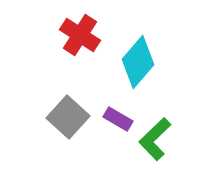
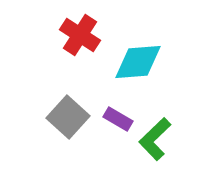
cyan diamond: rotated 45 degrees clockwise
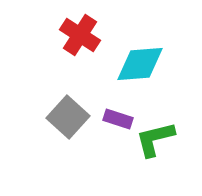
cyan diamond: moved 2 px right, 2 px down
purple rectangle: rotated 12 degrees counterclockwise
green L-shape: rotated 30 degrees clockwise
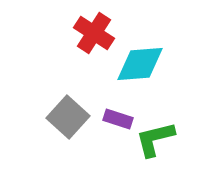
red cross: moved 14 px right, 2 px up
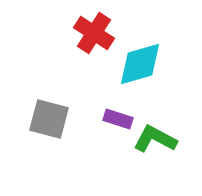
cyan diamond: rotated 12 degrees counterclockwise
gray square: moved 19 px left, 2 px down; rotated 27 degrees counterclockwise
green L-shape: rotated 42 degrees clockwise
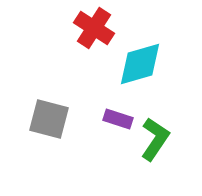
red cross: moved 5 px up
green L-shape: rotated 96 degrees clockwise
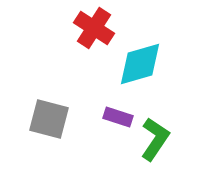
purple rectangle: moved 2 px up
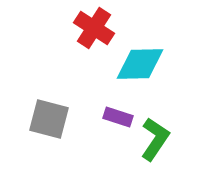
cyan diamond: rotated 15 degrees clockwise
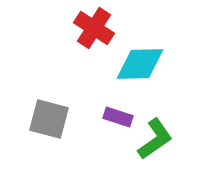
green L-shape: rotated 21 degrees clockwise
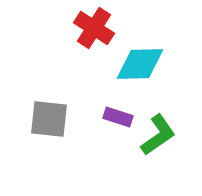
gray square: rotated 9 degrees counterclockwise
green L-shape: moved 3 px right, 4 px up
